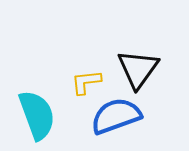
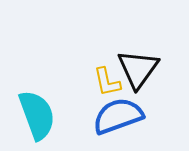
yellow L-shape: moved 21 px right; rotated 96 degrees counterclockwise
blue semicircle: moved 2 px right
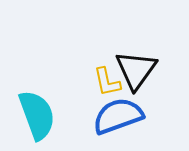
black triangle: moved 2 px left, 1 px down
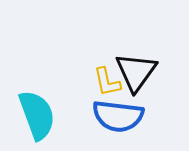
black triangle: moved 2 px down
blue semicircle: rotated 153 degrees counterclockwise
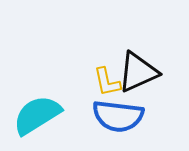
black triangle: moved 2 px right; rotated 30 degrees clockwise
cyan semicircle: rotated 102 degrees counterclockwise
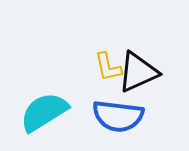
yellow L-shape: moved 1 px right, 15 px up
cyan semicircle: moved 7 px right, 3 px up
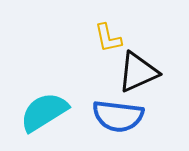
yellow L-shape: moved 29 px up
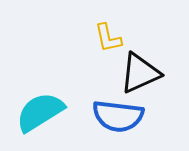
black triangle: moved 2 px right, 1 px down
cyan semicircle: moved 4 px left
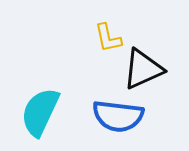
black triangle: moved 3 px right, 4 px up
cyan semicircle: rotated 33 degrees counterclockwise
